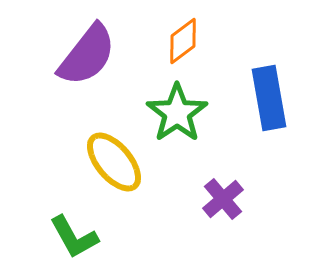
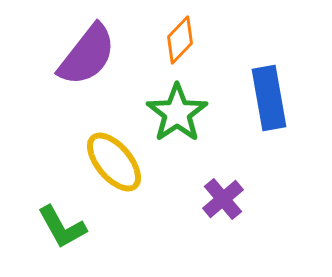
orange diamond: moved 3 px left, 1 px up; rotated 9 degrees counterclockwise
green L-shape: moved 12 px left, 10 px up
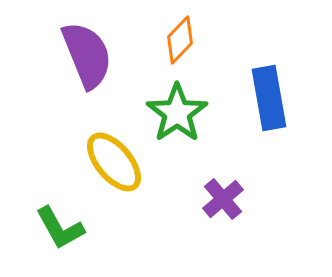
purple semicircle: rotated 60 degrees counterclockwise
green L-shape: moved 2 px left, 1 px down
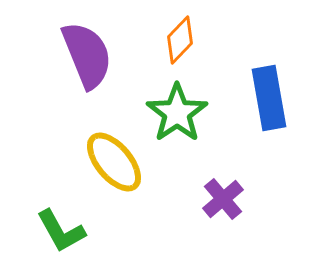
green L-shape: moved 1 px right, 3 px down
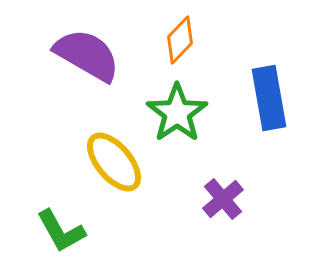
purple semicircle: rotated 38 degrees counterclockwise
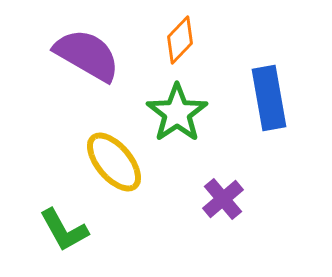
green L-shape: moved 3 px right, 1 px up
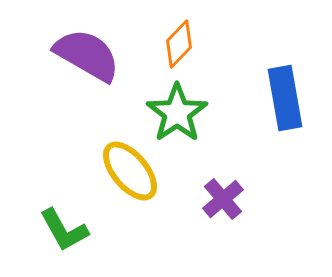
orange diamond: moved 1 px left, 4 px down
blue rectangle: moved 16 px right
yellow ellipse: moved 16 px right, 9 px down
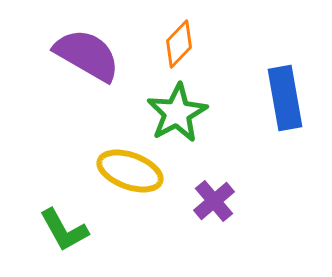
green star: rotated 6 degrees clockwise
yellow ellipse: rotated 30 degrees counterclockwise
purple cross: moved 9 px left, 2 px down
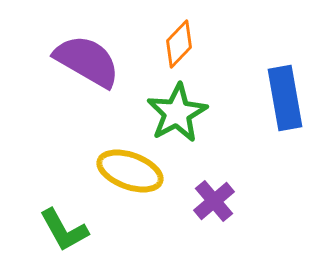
purple semicircle: moved 6 px down
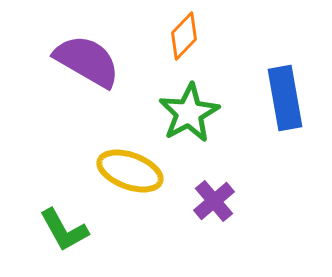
orange diamond: moved 5 px right, 8 px up
green star: moved 12 px right
